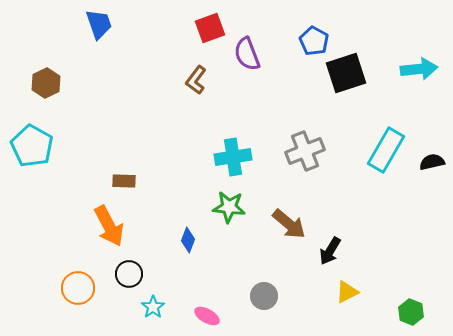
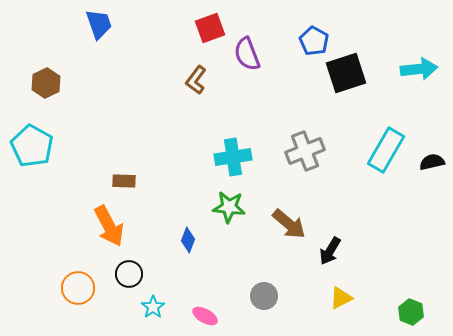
yellow triangle: moved 6 px left, 6 px down
pink ellipse: moved 2 px left
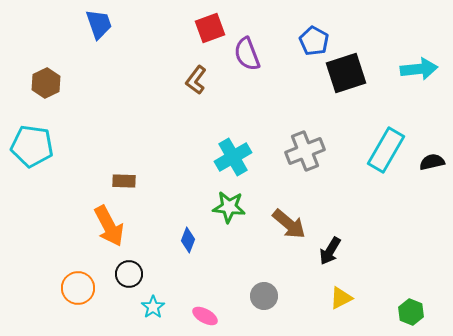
cyan pentagon: rotated 21 degrees counterclockwise
cyan cross: rotated 21 degrees counterclockwise
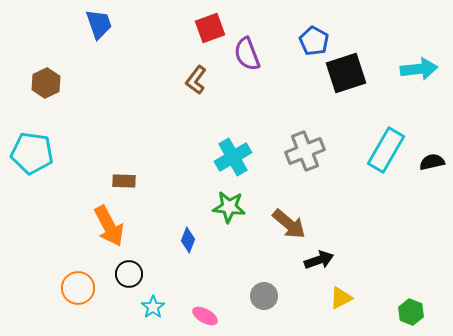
cyan pentagon: moved 7 px down
black arrow: moved 11 px left, 9 px down; rotated 140 degrees counterclockwise
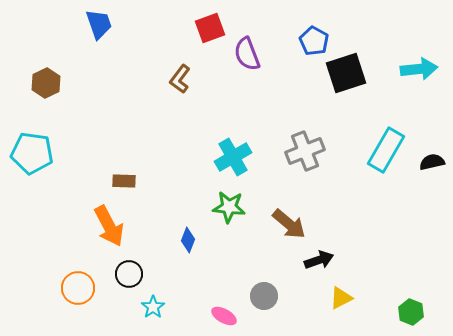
brown L-shape: moved 16 px left, 1 px up
pink ellipse: moved 19 px right
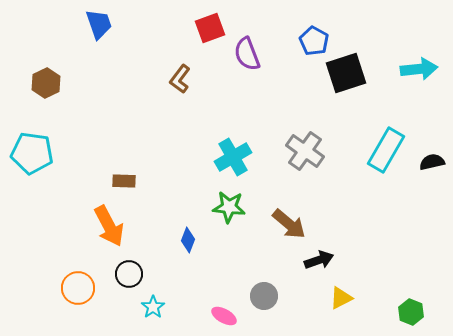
gray cross: rotated 33 degrees counterclockwise
